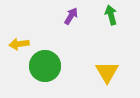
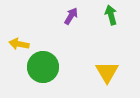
yellow arrow: rotated 18 degrees clockwise
green circle: moved 2 px left, 1 px down
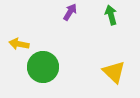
purple arrow: moved 1 px left, 4 px up
yellow triangle: moved 7 px right; rotated 15 degrees counterclockwise
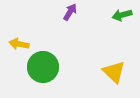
green arrow: moved 11 px right; rotated 90 degrees counterclockwise
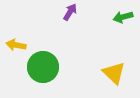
green arrow: moved 1 px right, 2 px down
yellow arrow: moved 3 px left, 1 px down
yellow triangle: moved 1 px down
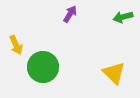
purple arrow: moved 2 px down
yellow arrow: rotated 126 degrees counterclockwise
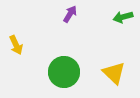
green circle: moved 21 px right, 5 px down
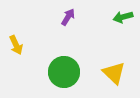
purple arrow: moved 2 px left, 3 px down
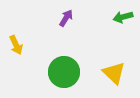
purple arrow: moved 2 px left, 1 px down
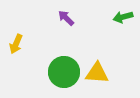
purple arrow: rotated 78 degrees counterclockwise
yellow arrow: moved 1 px up; rotated 48 degrees clockwise
yellow triangle: moved 17 px left; rotated 40 degrees counterclockwise
